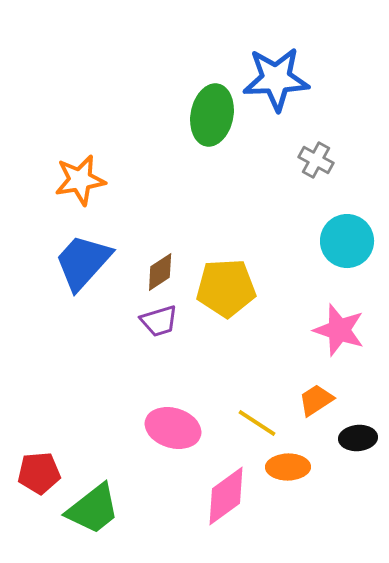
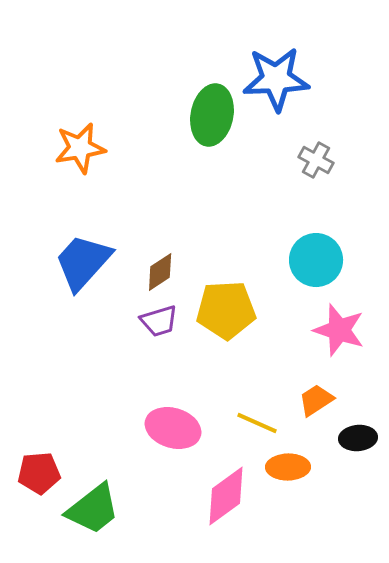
orange star: moved 32 px up
cyan circle: moved 31 px left, 19 px down
yellow pentagon: moved 22 px down
yellow line: rotated 9 degrees counterclockwise
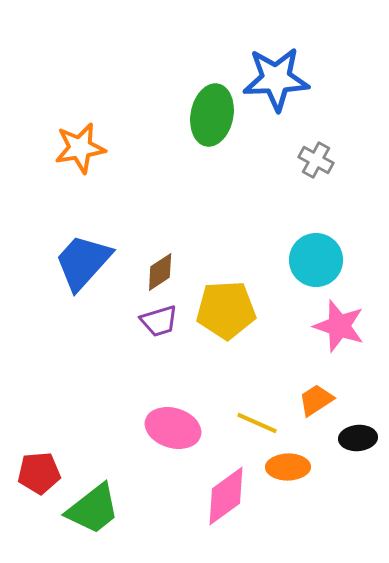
pink star: moved 4 px up
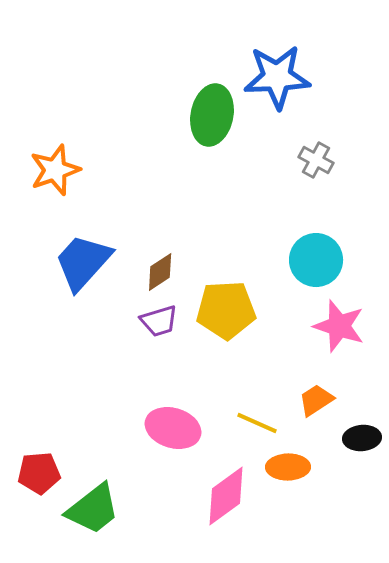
blue star: moved 1 px right, 2 px up
orange star: moved 25 px left, 22 px down; rotated 9 degrees counterclockwise
black ellipse: moved 4 px right
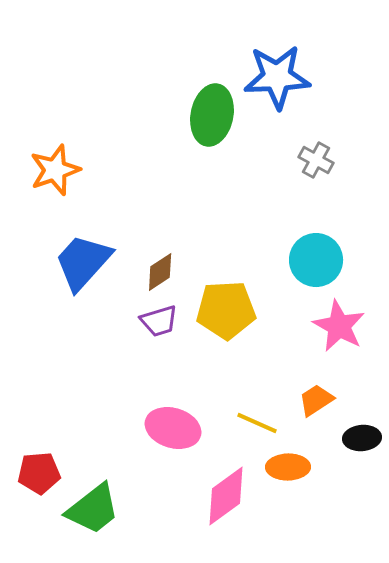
pink star: rotated 10 degrees clockwise
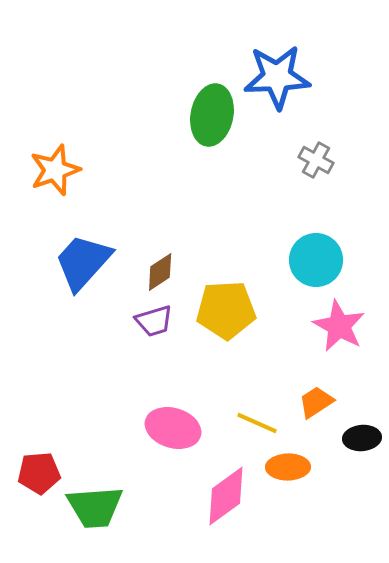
purple trapezoid: moved 5 px left
orange trapezoid: moved 2 px down
green trapezoid: moved 2 px right, 2 px up; rotated 34 degrees clockwise
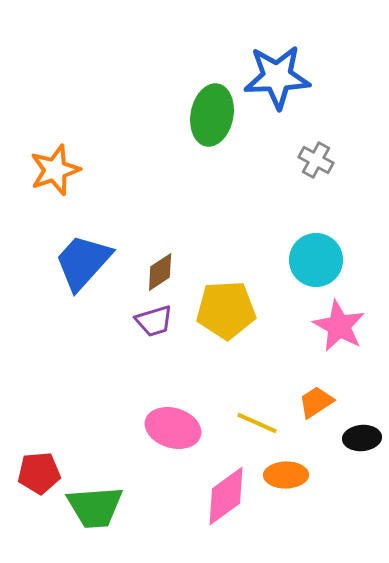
orange ellipse: moved 2 px left, 8 px down
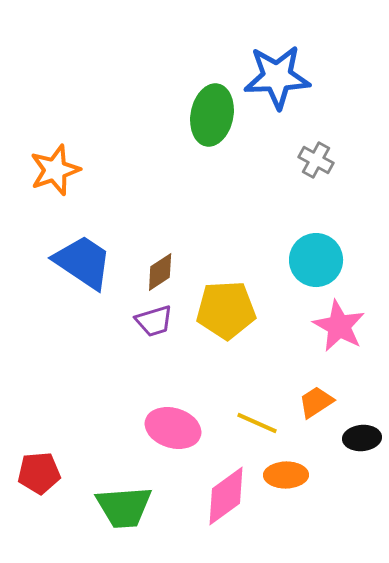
blue trapezoid: rotated 82 degrees clockwise
green trapezoid: moved 29 px right
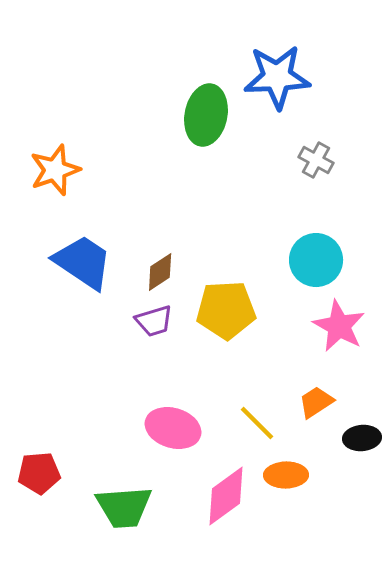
green ellipse: moved 6 px left
yellow line: rotated 21 degrees clockwise
